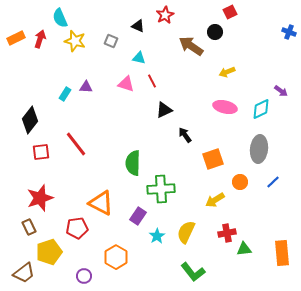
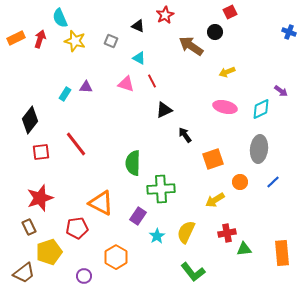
cyan triangle at (139, 58): rotated 16 degrees clockwise
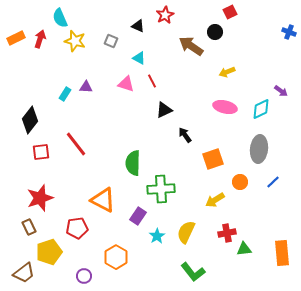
orange triangle at (101, 203): moved 2 px right, 3 px up
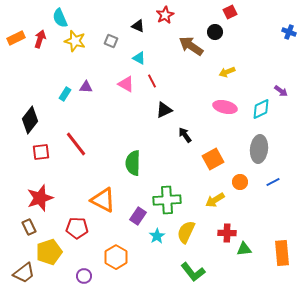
pink triangle at (126, 84): rotated 12 degrees clockwise
orange square at (213, 159): rotated 10 degrees counterclockwise
blue line at (273, 182): rotated 16 degrees clockwise
green cross at (161, 189): moved 6 px right, 11 px down
red pentagon at (77, 228): rotated 10 degrees clockwise
red cross at (227, 233): rotated 12 degrees clockwise
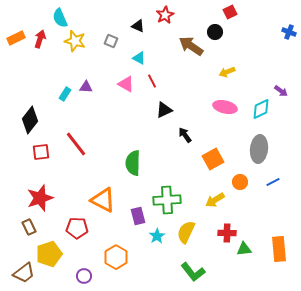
purple rectangle at (138, 216): rotated 48 degrees counterclockwise
yellow pentagon at (49, 252): moved 2 px down
orange rectangle at (282, 253): moved 3 px left, 4 px up
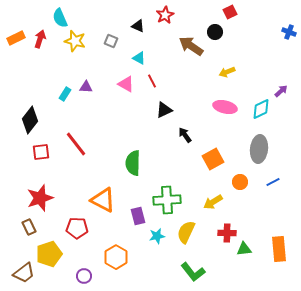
purple arrow at (281, 91): rotated 80 degrees counterclockwise
yellow arrow at (215, 200): moved 2 px left, 2 px down
cyan star at (157, 236): rotated 21 degrees clockwise
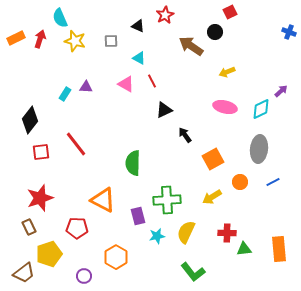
gray square at (111, 41): rotated 24 degrees counterclockwise
yellow arrow at (213, 202): moved 1 px left, 5 px up
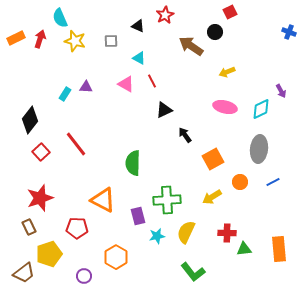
purple arrow at (281, 91): rotated 104 degrees clockwise
red square at (41, 152): rotated 36 degrees counterclockwise
